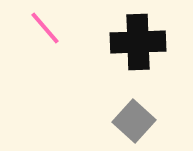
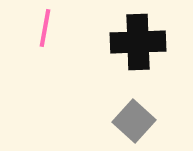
pink line: rotated 51 degrees clockwise
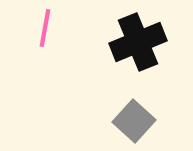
black cross: rotated 20 degrees counterclockwise
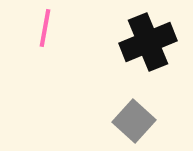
black cross: moved 10 px right
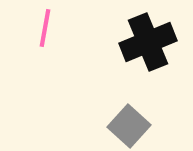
gray square: moved 5 px left, 5 px down
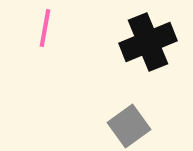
gray square: rotated 12 degrees clockwise
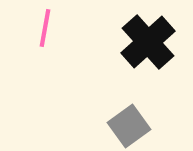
black cross: rotated 20 degrees counterclockwise
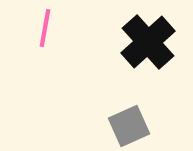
gray square: rotated 12 degrees clockwise
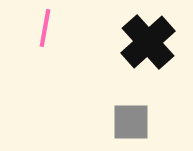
gray square: moved 2 px right, 4 px up; rotated 24 degrees clockwise
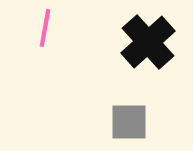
gray square: moved 2 px left
